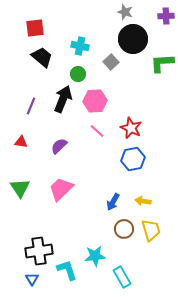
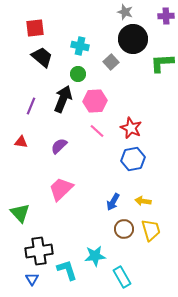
green triangle: moved 25 px down; rotated 10 degrees counterclockwise
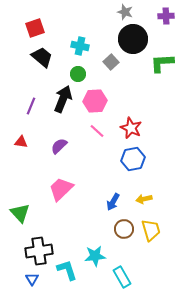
red square: rotated 12 degrees counterclockwise
yellow arrow: moved 1 px right, 2 px up; rotated 21 degrees counterclockwise
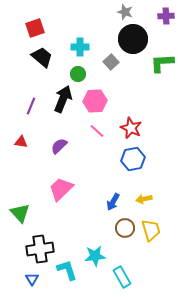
cyan cross: moved 1 px down; rotated 12 degrees counterclockwise
brown circle: moved 1 px right, 1 px up
black cross: moved 1 px right, 2 px up
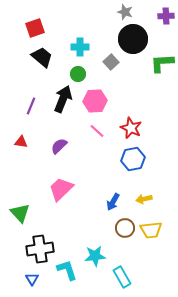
yellow trapezoid: rotated 100 degrees clockwise
